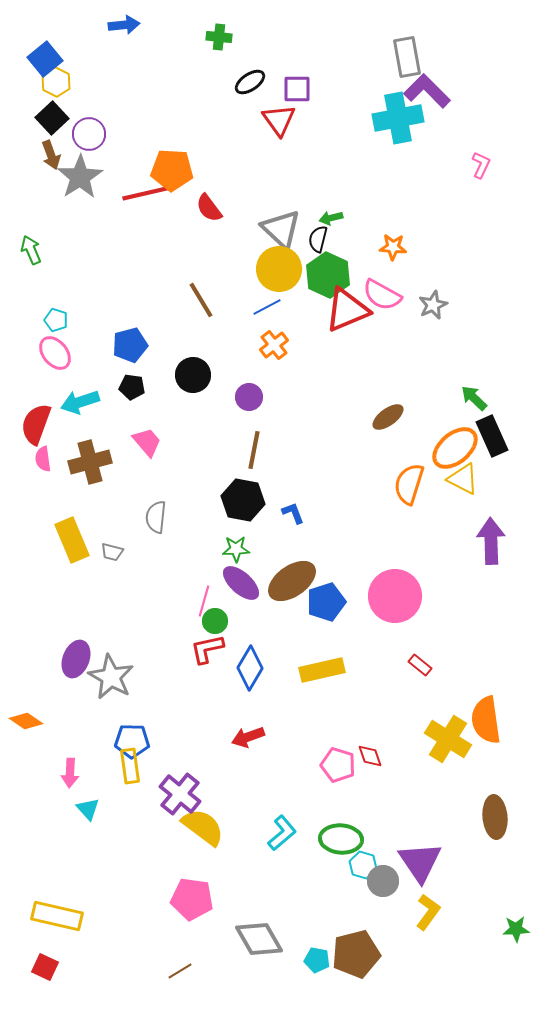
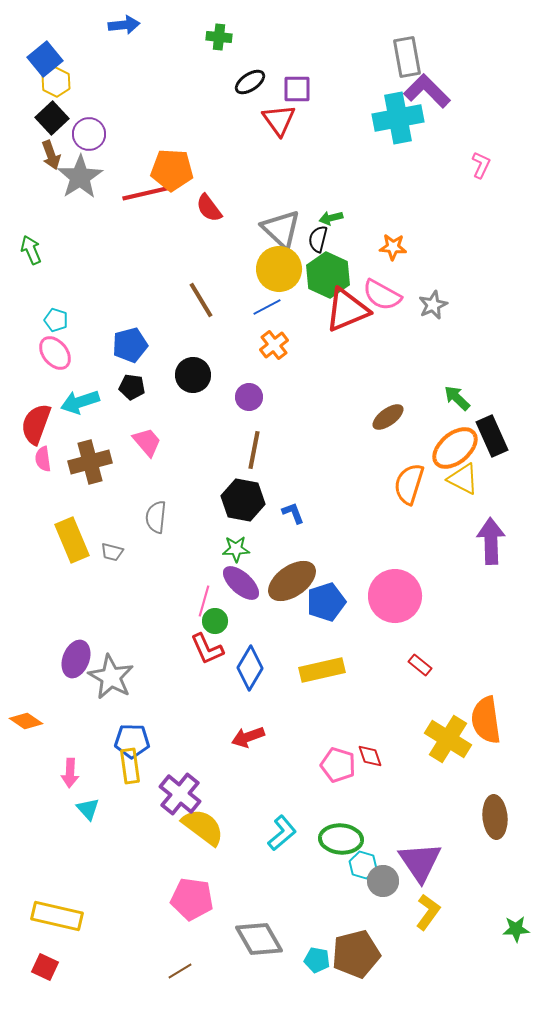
green arrow at (474, 398): moved 17 px left
red L-shape at (207, 649): rotated 102 degrees counterclockwise
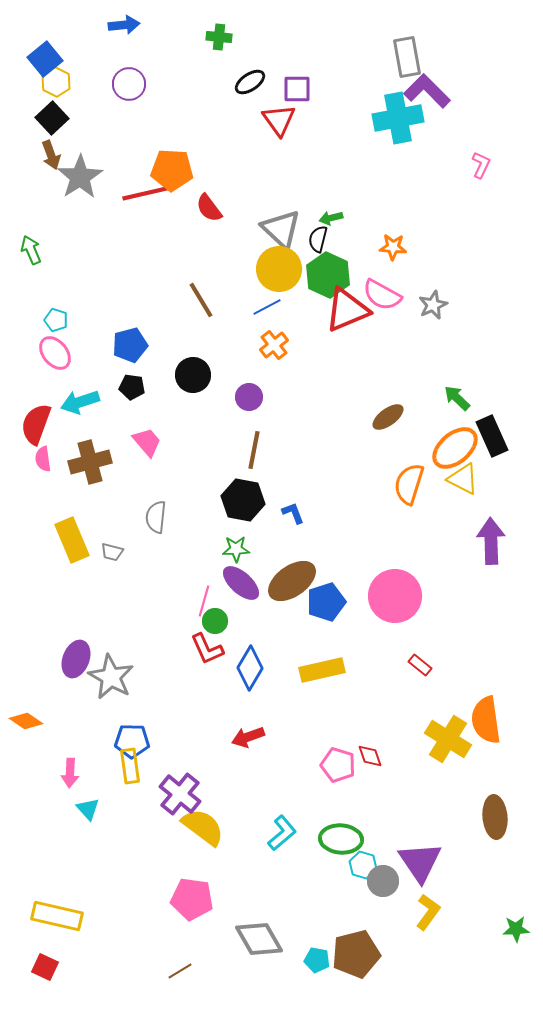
purple circle at (89, 134): moved 40 px right, 50 px up
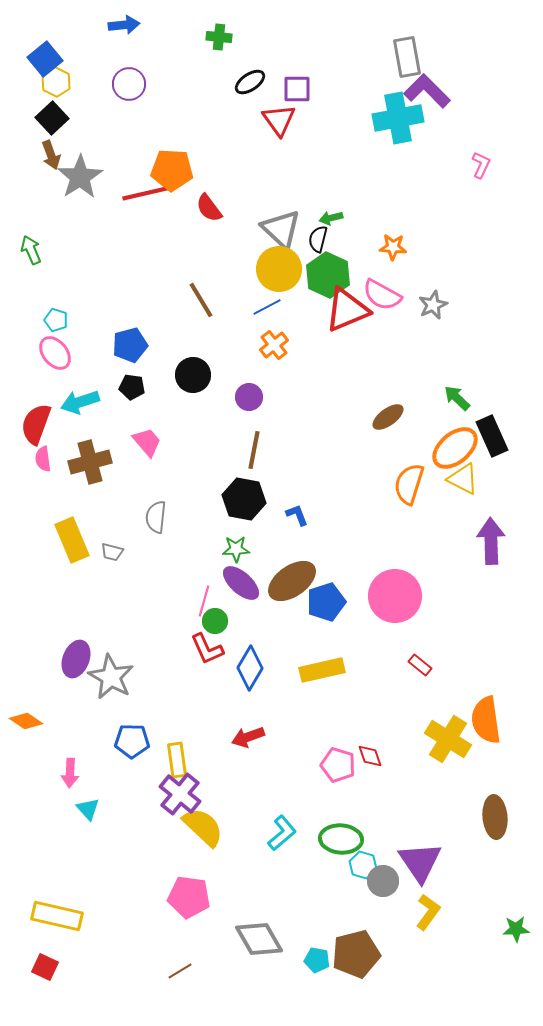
black hexagon at (243, 500): moved 1 px right, 1 px up
blue L-shape at (293, 513): moved 4 px right, 2 px down
yellow rectangle at (130, 766): moved 47 px right, 6 px up
yellow semicircle at (203, 827): rotated 6 degrees clockwise
pink pentagon at (192, 899): moved 3 px left, 2 px up
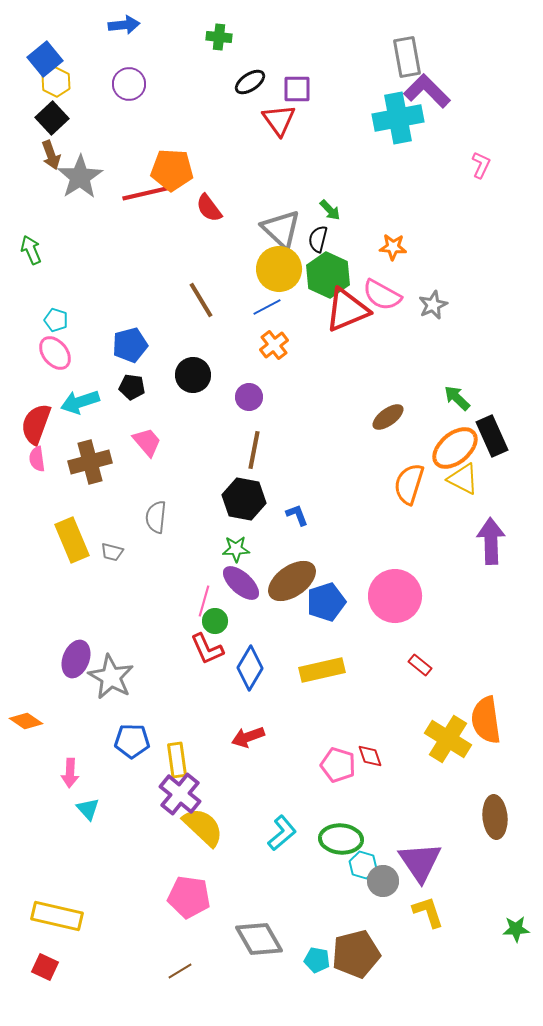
green arrow at (331, 218): moved 1 px left, 8 px up; rotated 120 degrees counterclockwise
pink semicircle at (43, 459): moved 6 px left
yellow L-shape at (428, 912): rotated 54 degrees counterclockwise
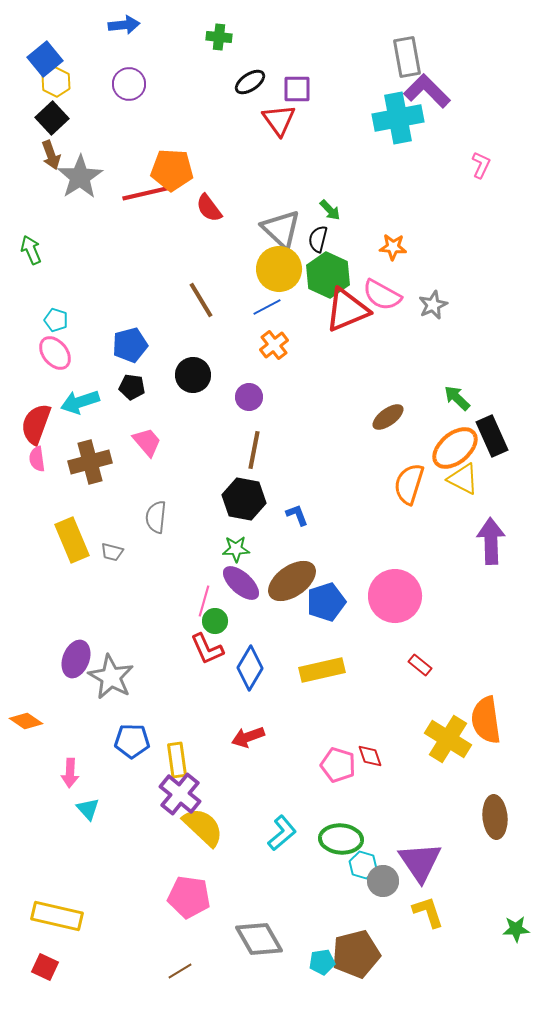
cyan pentagon at (317, 960): moved 5 px right, 2 px down; rotated 20 degrees counterclockwise
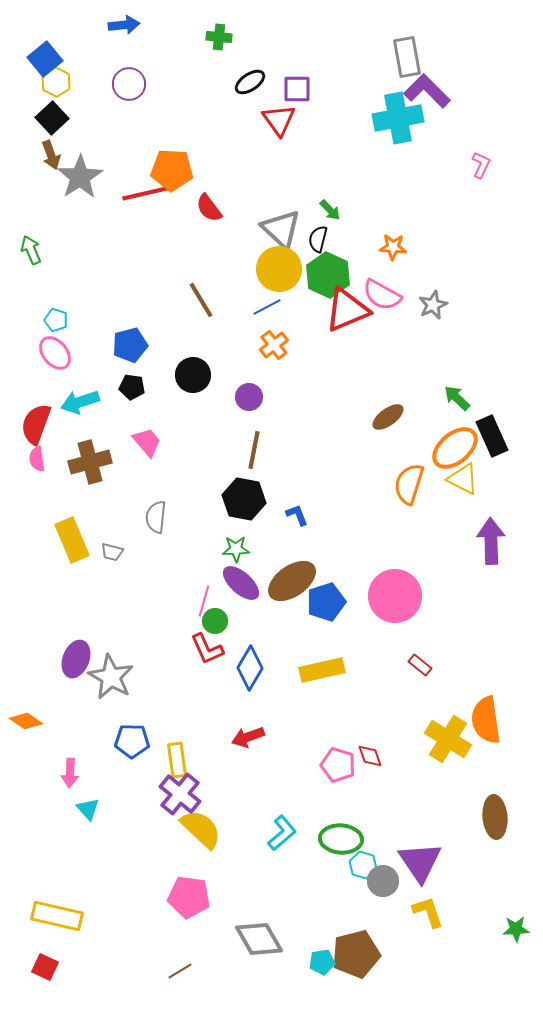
yellow semicircle at (203, 827): moved 2 px left, 2 px down
